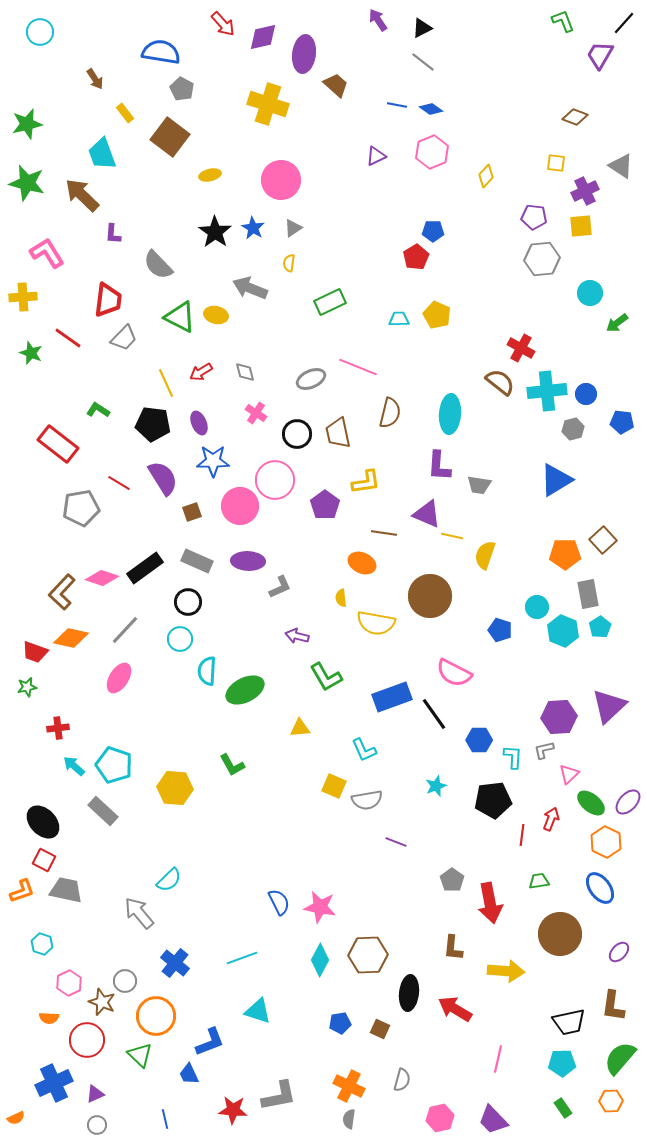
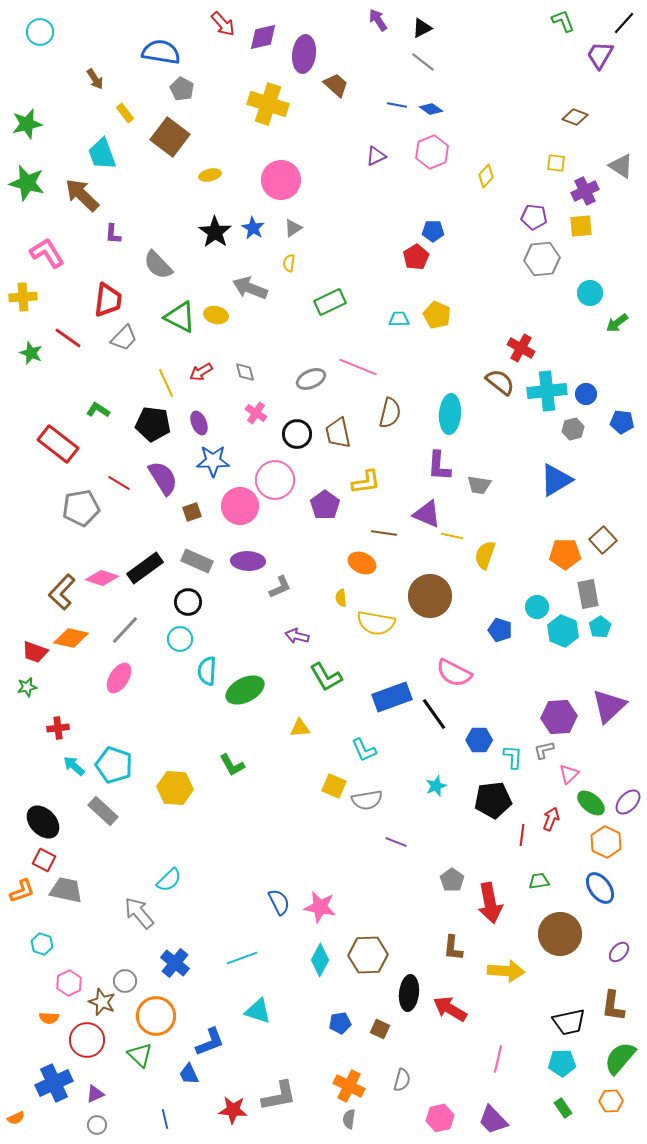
red arrow at (455, 1009): moved 5 px left
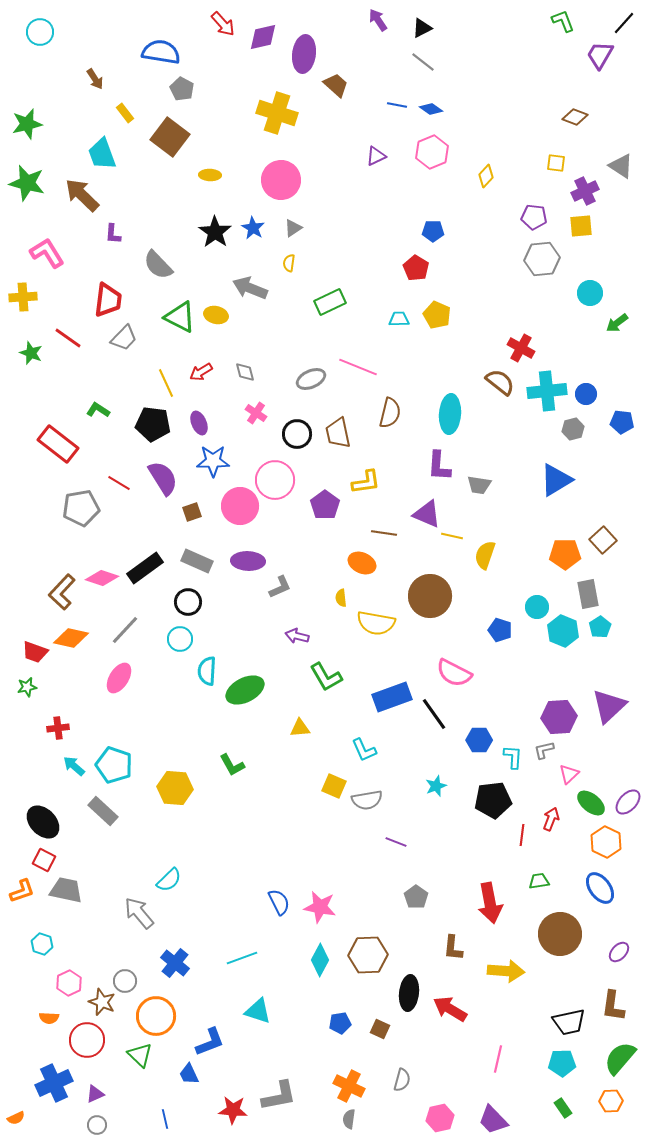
yellow cross at (268, 104): moved 9 px right, 9 px down
yellow ellipse at (210, 175): rotated 15 degrees clockwise
red pentagon at (416, 257): moved 11 px down; rotated 10 degrees counterclockwise
gray pentagon at (452, 880): moved 36 px left, 17 px down
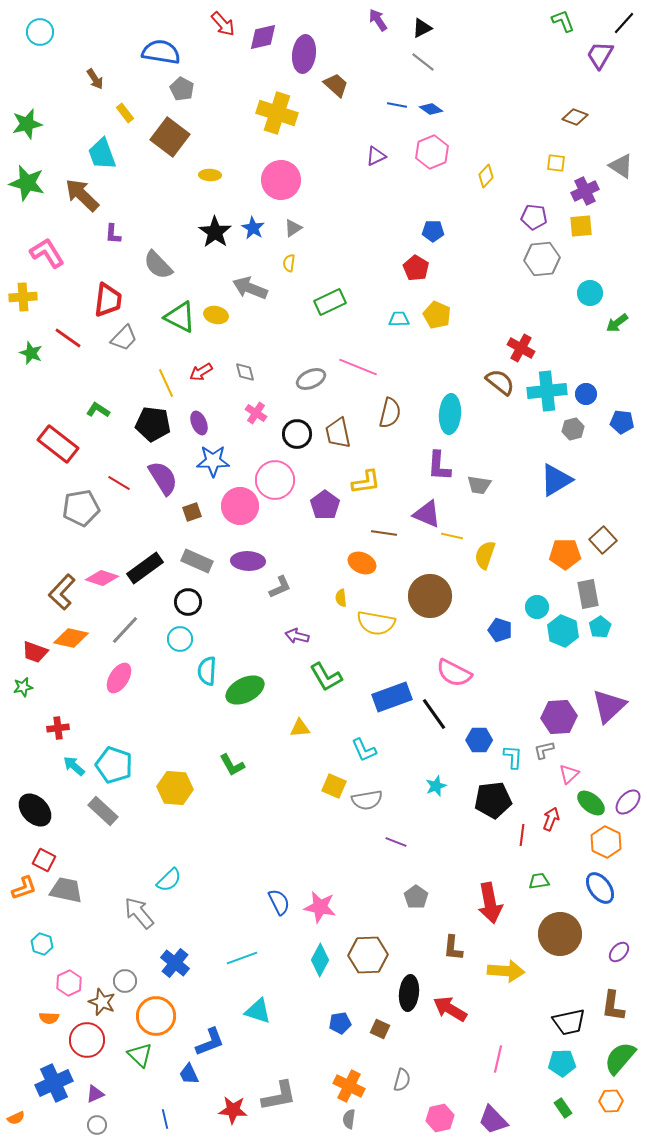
green star at (27, 687): moved 4 px left
black ellipse at (43, 822): moved 8 px left, 12 px up
orange L-shape at (22, 891): moved 2 px right, 3 px up
